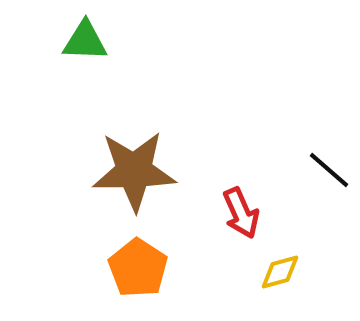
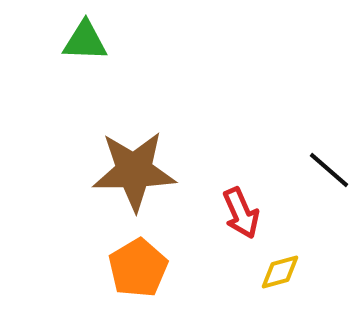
orange pentagon: rotated 8 degrees clockwise
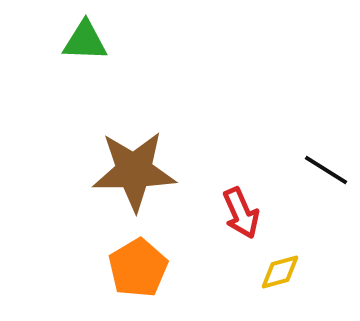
black line: moved 3 px left; rotated 9 degrees counterclockwise
